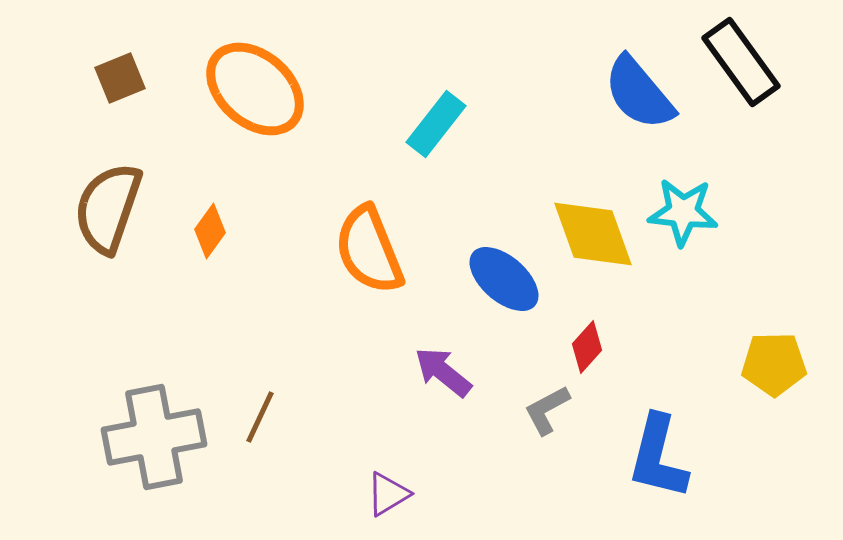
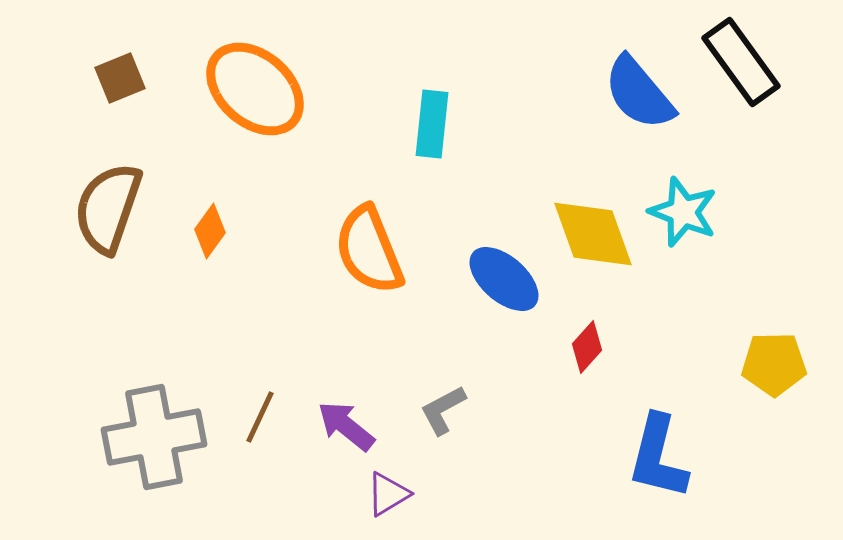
cyan rectangle: moved 4 px left; rotated 32 degrees counterclockwise
cyan star: rotated 16 degrees clockwise
purple arrow: moved 97 px left, 54 px down
gray L-shape: moved 104 px left
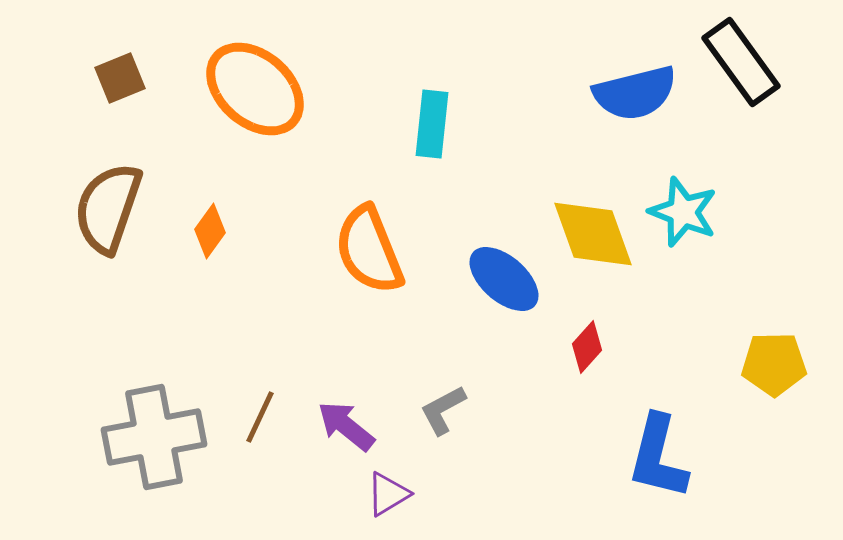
blue semicircle: moved 4 px left; rotated 64 degrees counterclockwise
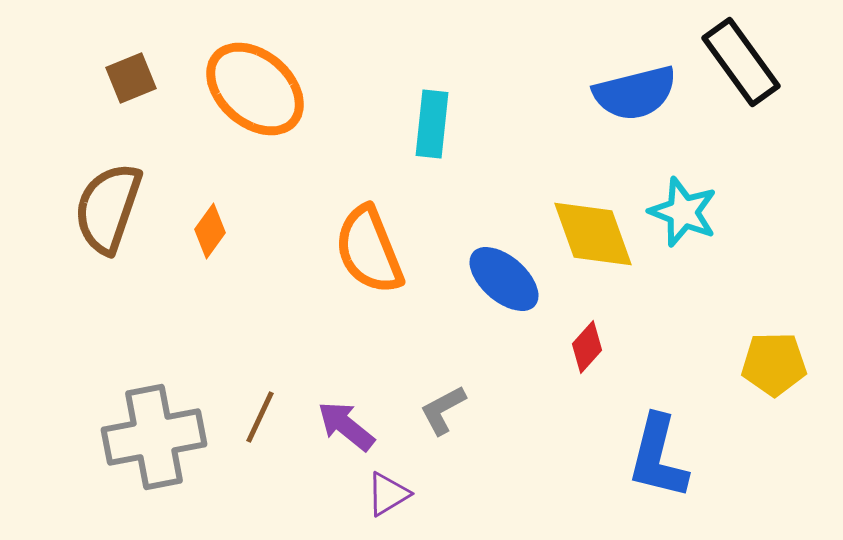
brown square: moved 11 px right
